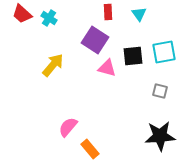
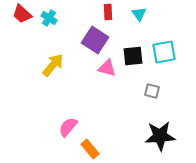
gray square: moved 8 px left
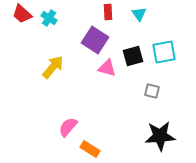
black square: rotated 10 degrees counterclockwise
yellow arrow: moved 2 px down
orange rectangle: rotated 18 degrees counterclockwise
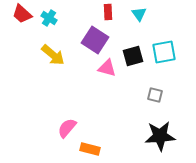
yellow arrow: moved 12 px up; rotated 90 degrees clockwise
gray square: moved 3 px right, 4 px down
pink semicircle: moved 1 px left, 1 px down
orange rectangle: rotated 18 degrees counterclockwise
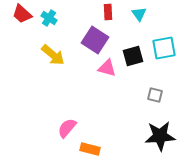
cyan square: moved 4 px up
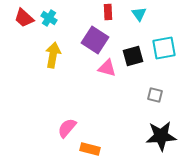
red trapezoid: moved 2 px right, 4 px down
yellow arrow: rotated 120 degrees counterclockwise
black star: moved 1 px right
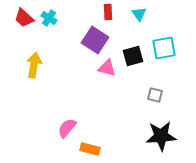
yellow arrow: moved 19 px left, 10 px down
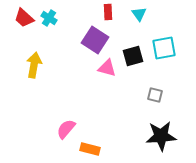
pink semicircle: moved 1 px left, 1 px down
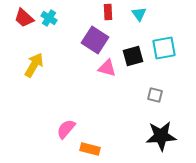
yellow arrow: rotated 20 degrees clockwise
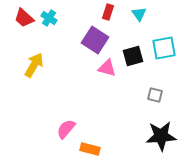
red rectangle: rotated 21 degrees clockwise
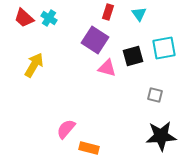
orange rectangle: moved 1 px left, 1 px up
